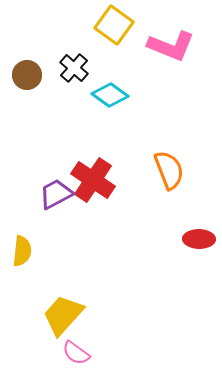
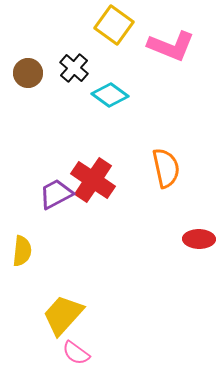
brown circle: moved 1 px right, 2 px up
orange semicircle: moved 3 px left, 2 px up; rotated 9 degrees clockwise
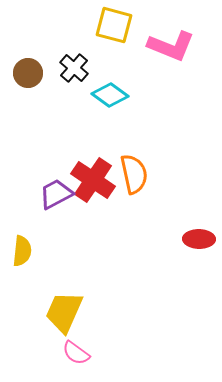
yellow square: rotated 21 degrees counterclockwise
orange semicircle: moved 32 px left, 6 px down
yellow trapezoid: moved 1 px right, 3 px up; rotated 18 degrees counterclockwise
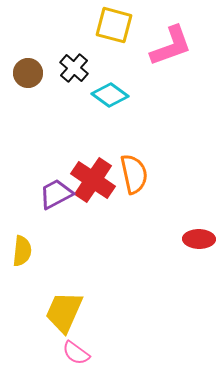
pink L-shape: rotated 42 degrees counterclockwise
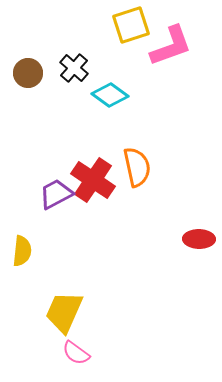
yellow square: moved 17 px right; rotated 33 degrees counterclockwise
orange semicircle: moved 3 px right, 7 px up
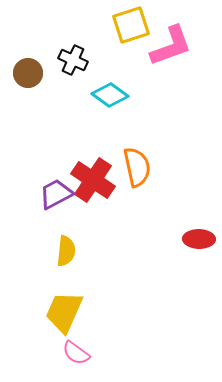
black cross: moved 1 px left, 8 px up; rotated 16 degrees counterclockwise
yellow semicircle: moved 44 px right
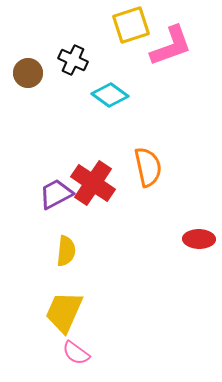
orange semicircle: moved 11 px right
red cross: moved 3 px down
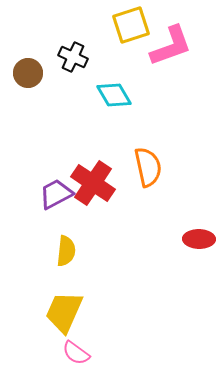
black cross: moved 3 px up
cyan diamond: moved 4 px right; rotated 24 degrees clockwise
